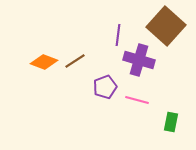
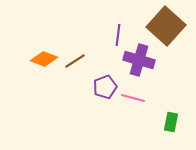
orange diamond: moved 3 px up
pink line: moved 4 px left, 2 px up
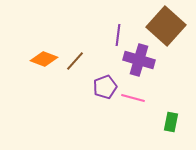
brown line: rotated 15 degrees counterclockwise
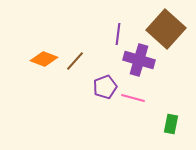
brown square: moved 3 px down
purple line: moved 1 px up
green rectangle: moved 2 px down
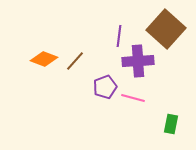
purple line: moved 1 px right, 2 px down
purple cross: moved 1 px left, 1 px down; rotated 20 degrees counterclockwise
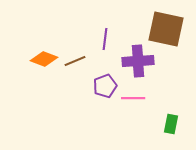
brown square: rotated 30 degrees counterclockwise
purple line: moved 14 px left, 3 px down
brown line: rotated 25 degrees clockwise
purple pentagon: moved 1 px up
pink line: rotated 15 degrees counterclockwise
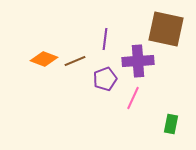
purple pentagon: moved 7 px up
pink line: rotated 65 degrees counterclockwise
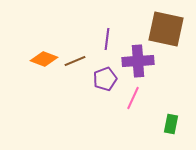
purple line: moved 2 px right
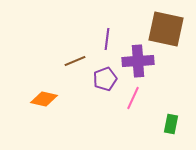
orange diamond: moved 40 px down; rotated 8 degrees counterclockwise
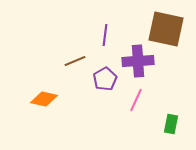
purple line: moved 2 px left, 4 px up
purple pentagon: rotated 10 degrees counterclockwise
pink line: moved 3 px right, 2 px down
